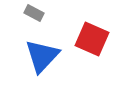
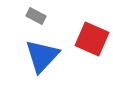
gray rectangle: moved 2 px right, 3 px down
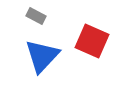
red square: moved 2 px down
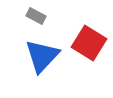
red square: moved 3 px left, 2 px down; rotated 8 degrees clockwise
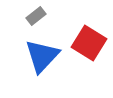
gray rectangle: rotated 66 degrees counterclockwise
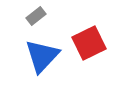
red square: rotated 32 degrees clockwise
